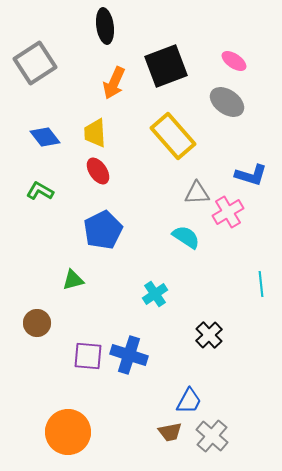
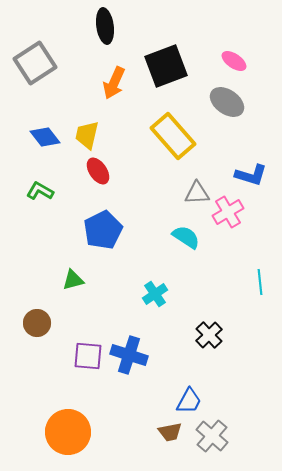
yellow trapezoid: moved 8 px left, 2 px down; rotated 16 degrees clockwise
cyan line: moved 1 px left, 2 px up
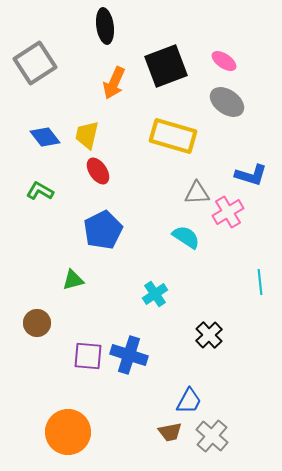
pink ellipse: moved 10 px left
yellow rectangle: rotated 33 degrees counterclockwise
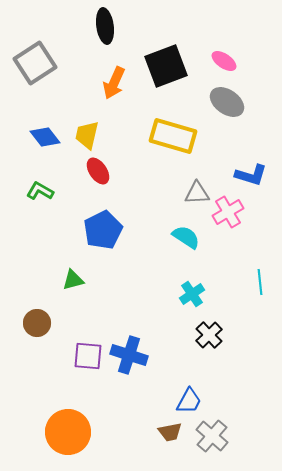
cyan cross: moved 37 px right
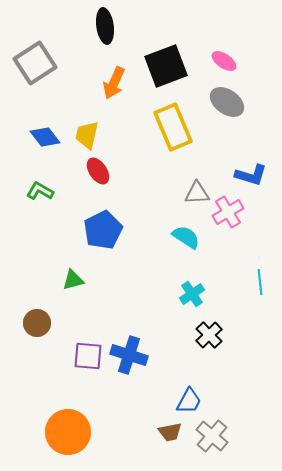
yellow rectangle: moved 9 px up; rotated 51 degrees clockwise
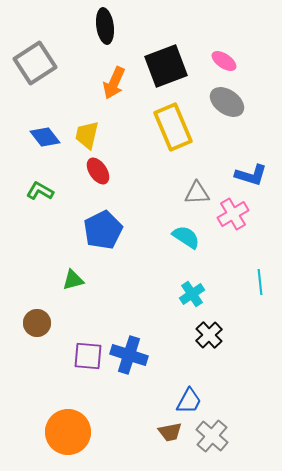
pink cross: moved 5 px right, 2 px down
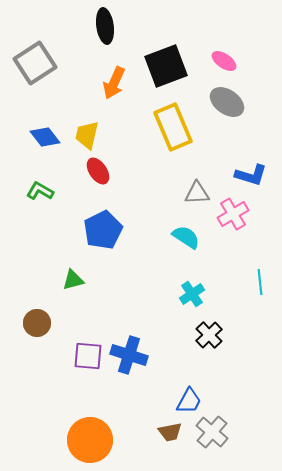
orange circle: moved 22 px right, 8 px down
gray cross: moved 4 px up
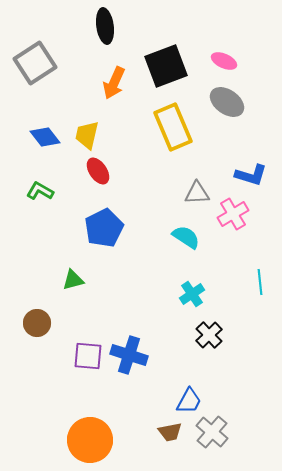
pink ellipse: rotated 10 degrees counterclockwise
blue pentagon: moved 1 px right, 2 px up
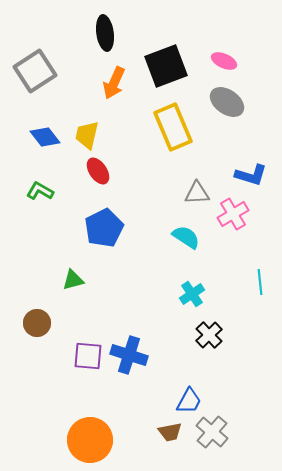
black ellipse: moved 7 px down
gray square: moved 8 px down
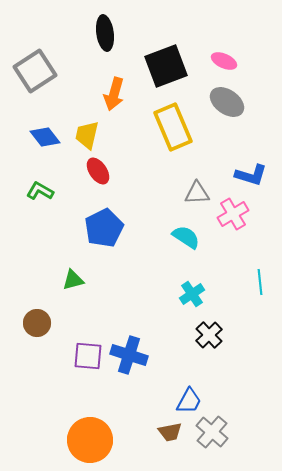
orange arrow: moved 11 px down; rotated 8 degrees counterclockwise
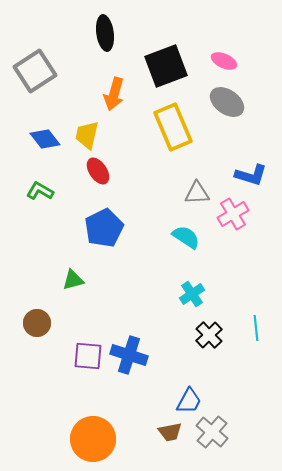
blue diamond: moved 2 px down
cyan line: moved 4 px left, 46 px down
orange circle: moved 3 px right, 1 px up
